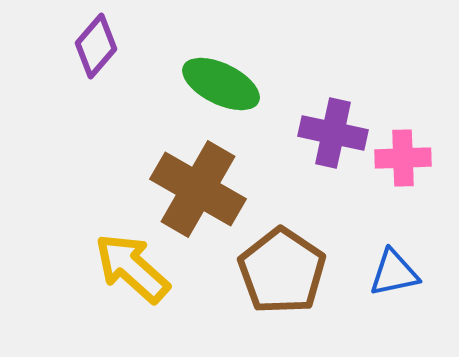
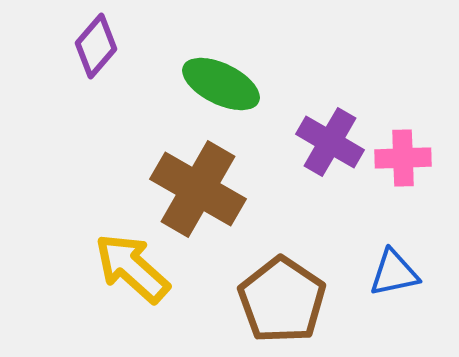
purple cross: moved 3 px left, 9 px down; rotated 18 degrees clockwise
brown pentagon: moved 29 px down
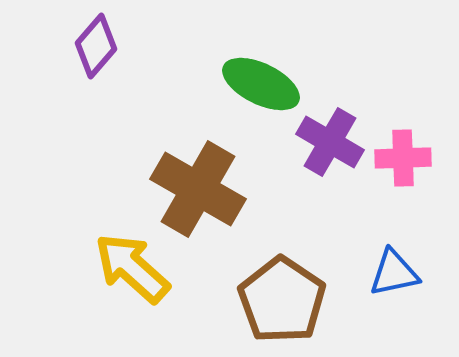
green ellipse: moved 40 px right
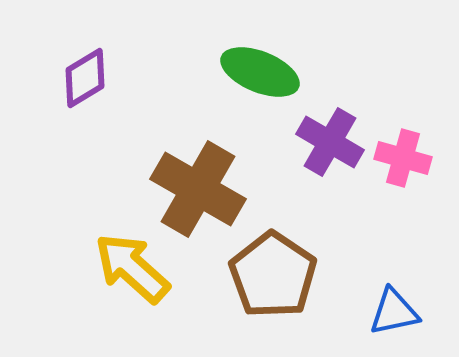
purple diamond: moved 11 px left, 32 px down; rotated 18 degrees clockwise
green ellipse: moved 1 px left, 12 px up; rotated 4 degrees counterclockwise
pink cross: rotated 18 degrees clockwise
blue triangle: moved 39 px down
brown pentagon: moved 9 px left, 25 px up
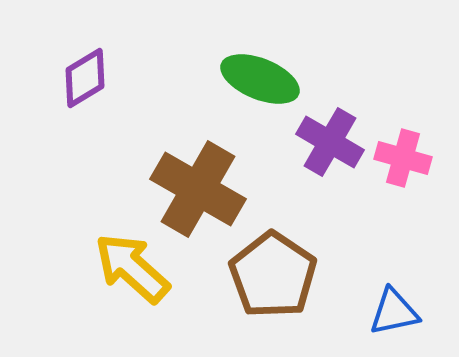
green ellipse: moved 7 px down
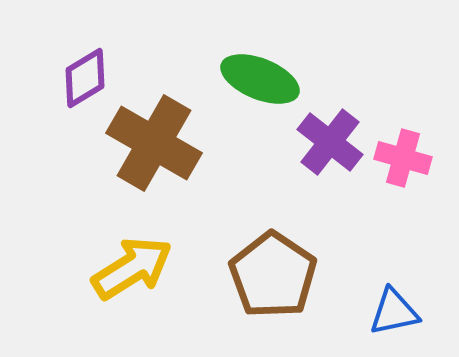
purple cross: rotated 8 degrees clockwise
brown cross: moved 44 px left, 46 px up
yellow arrow: rotated 106 degrees clockwise
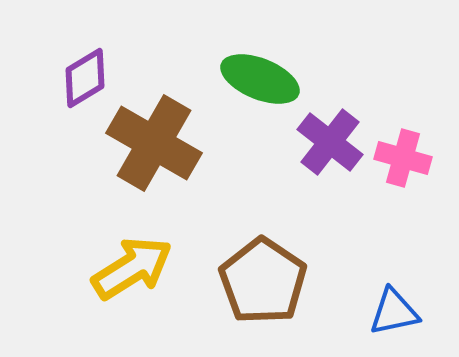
brown pentagon: moved 10 px left, 6 px down
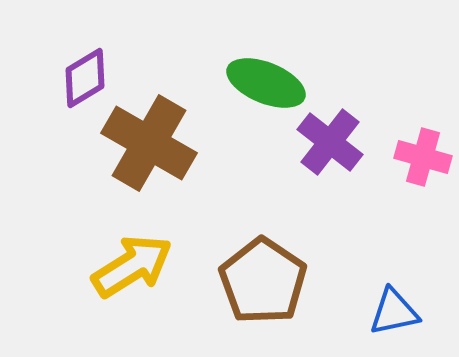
green ellipse: moved 6 px right, 4 px down
brown cross: moved 5 px left
pink cross: moved 20 px right, 1 px up
yellow arrow: moved 2 px up
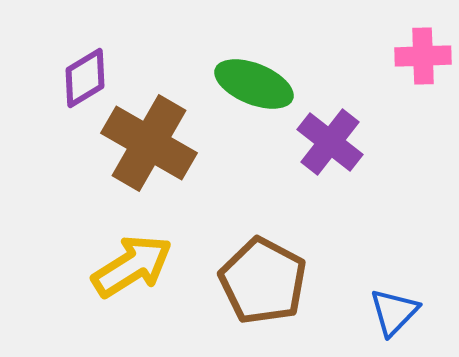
green ellipse: moved 12 px left, 1 px down
pink cross: moved 101 px up; rotated 18 degrees counterclockwise
brown pentagon: rotated 6 degrees counterclockwise
blue triangle: rotated 34 degrees counterclockwise
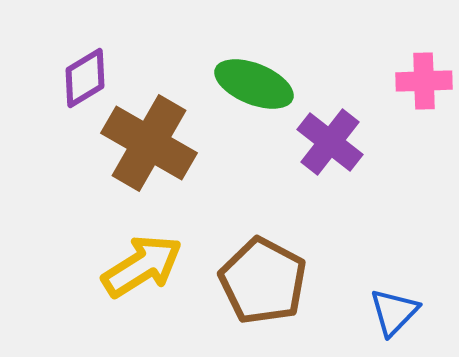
pink cross: moved 1 px right, 25 px down
yellow arrow: moved 10 px right
